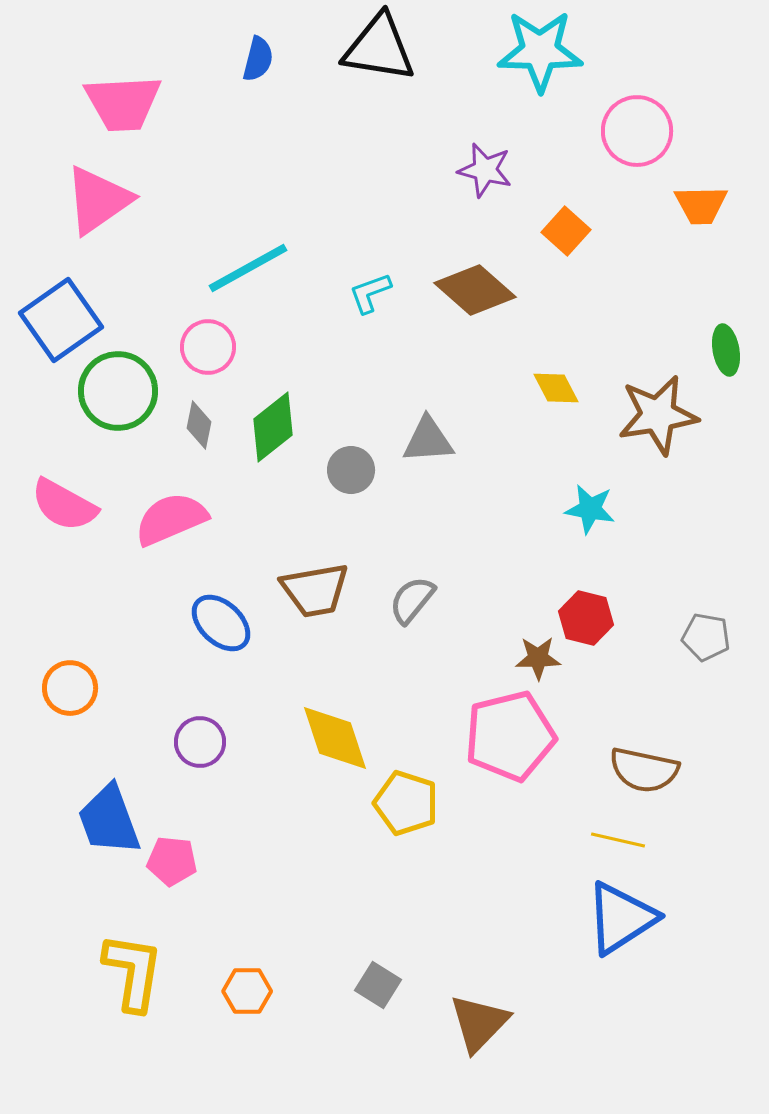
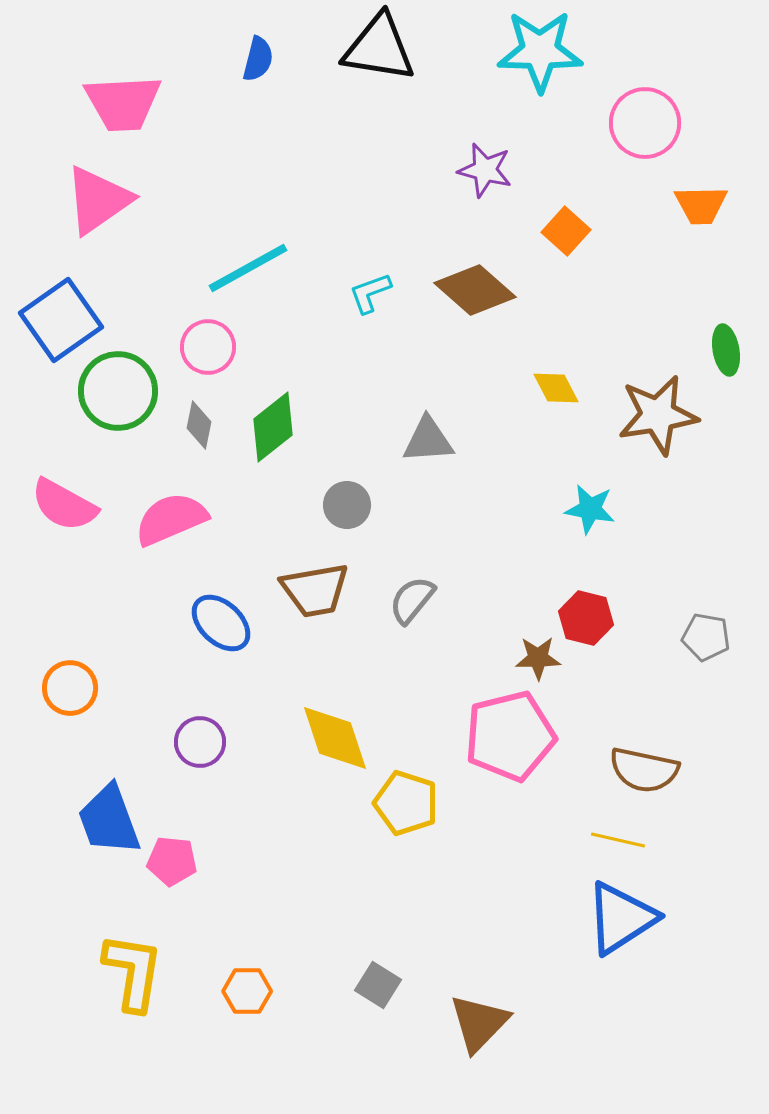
pink circle at (637, 131): moved 8 px right, 8 px up
gray circle at (351, 470): moved 4 px left, 35 px down
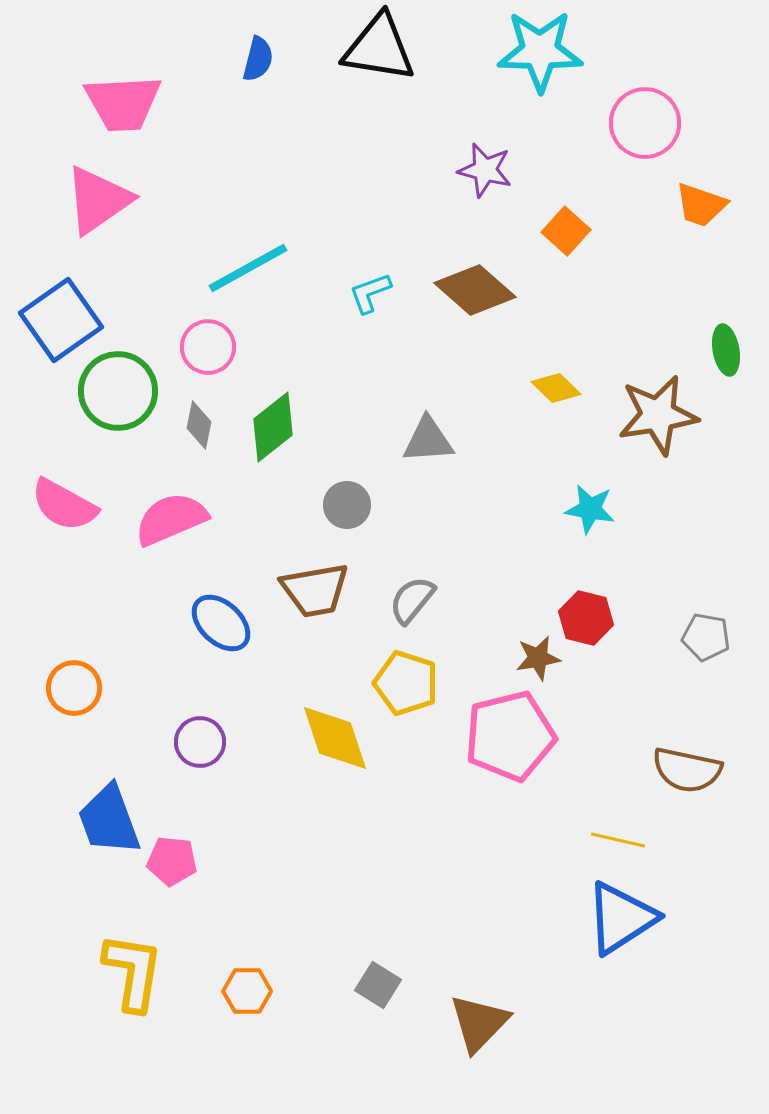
orange trapezoid at (701, 205): rotated 20 degrees clockwise
yellow diamond at (556, 388): rotated 18 degrees counterclockwise
brown star at (538, 658): rotated 9 degrees counterclockwise
orange circle at (70, 688): moved 4 px right
brown semicircle at (644, 770): moved 43 px right
yellow pentagon at (406, 803): moved 120 px up
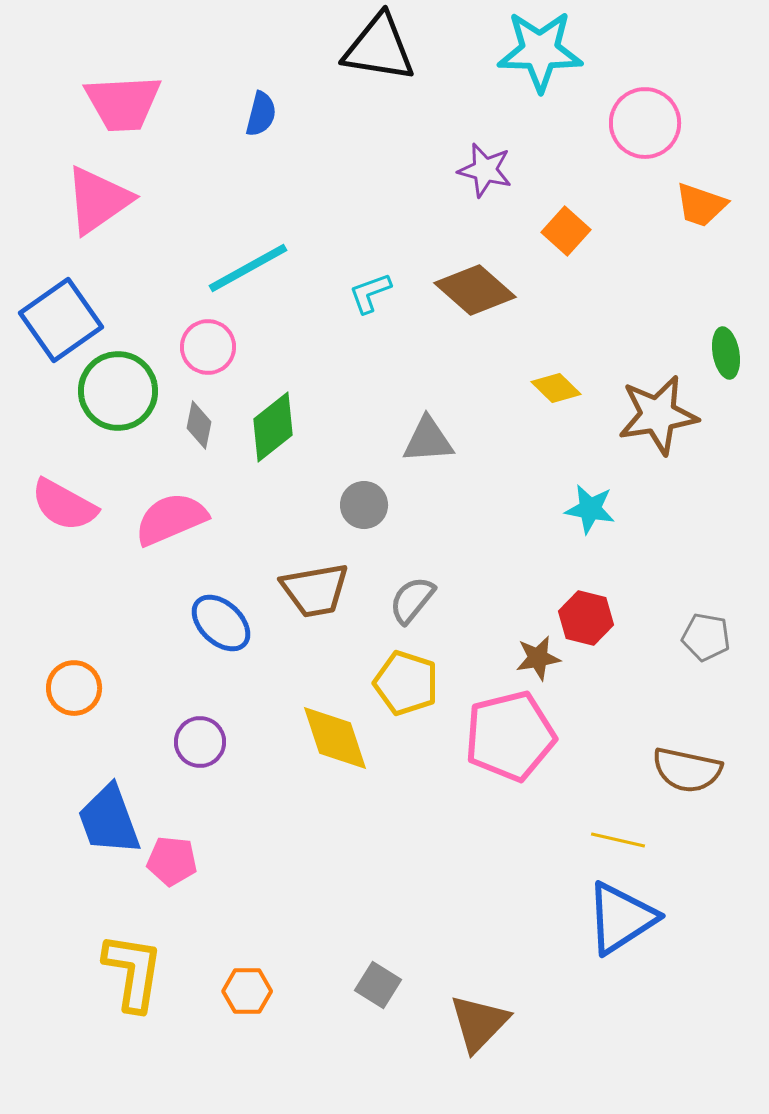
blue semicircle at (258, 59): moved 3 px right, 55 px down
green ellipse at (726, 350): moved 3 px down
gray circle at (347, 505): moved 17 px right
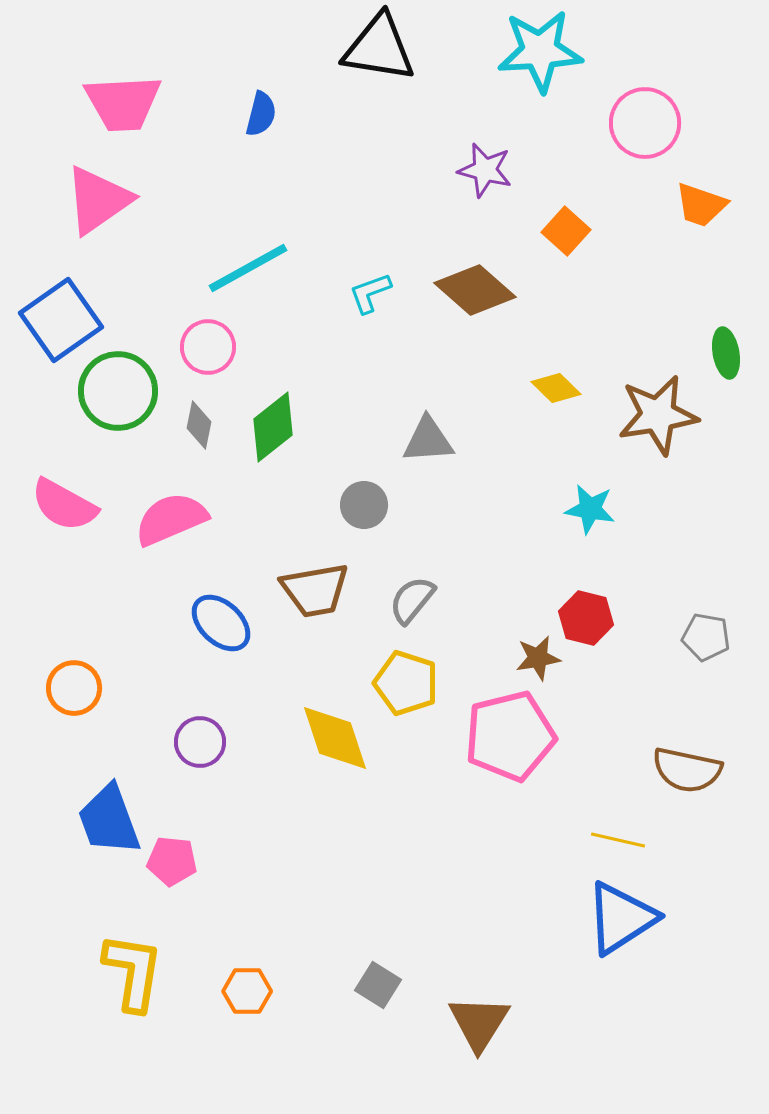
cyan star at (540, 51): rotated 4 degrees counterclockwise
brown triangle at (479, 1023): rotated 12 degrees counterclockwise
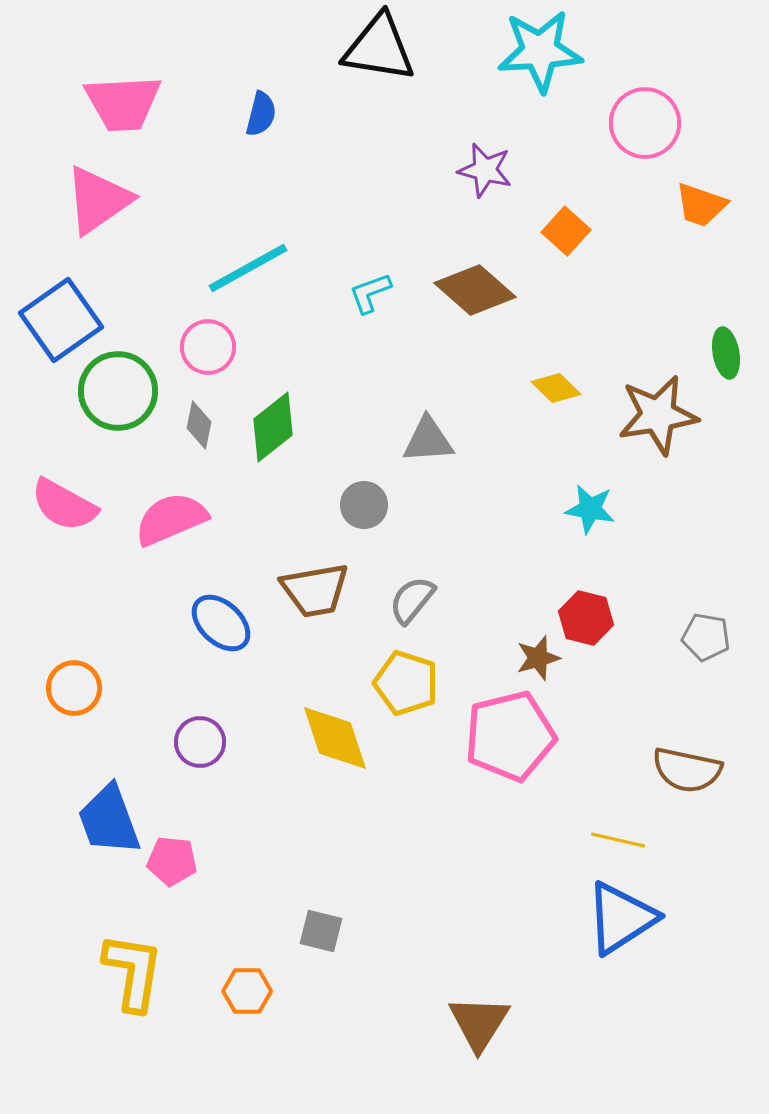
brown star at (538, 658): rotated 6 degrees counterclockwise
gray square at (378, 985): moved 57 px left, 54 px up; rotated 18 degrees counterclockwise
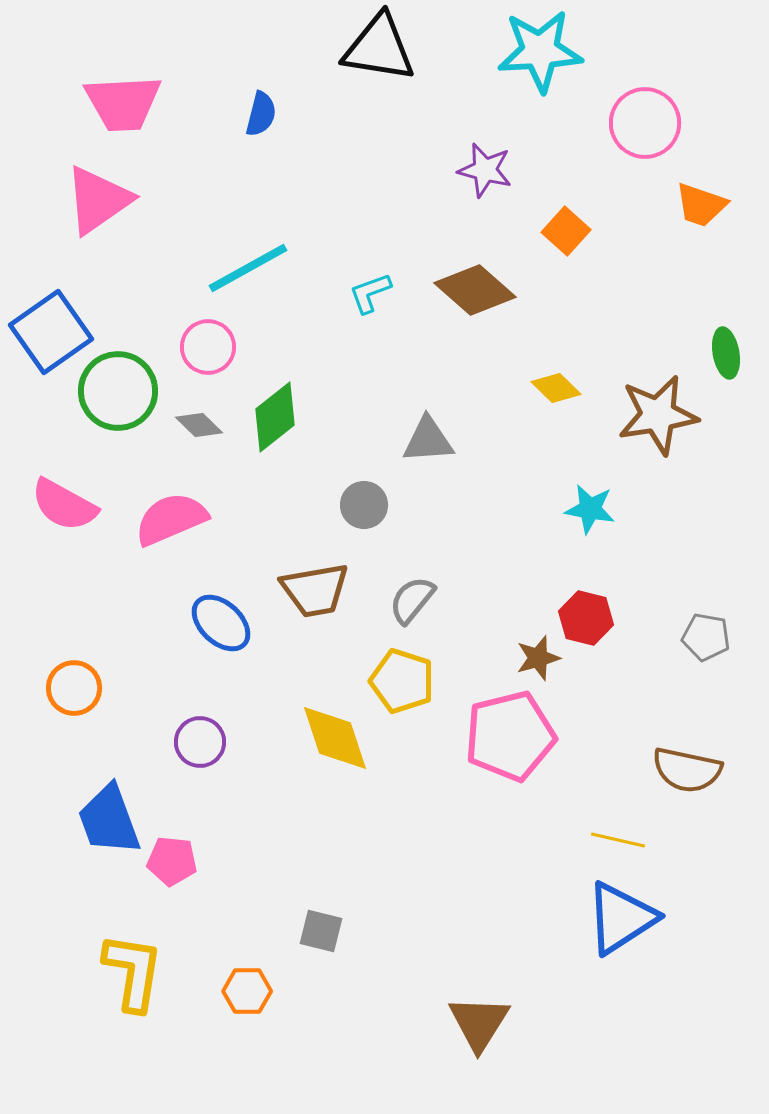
blue square at (61, 320): moved 10 px left, 12 px down
gray diamond at (199, 425): rotated 57 degrees counterclockwise
green diamond at (273, 427): moved 2 px right, 10 px up
yellow pentagon at (406, 683): moved 4 px left, 2 px up
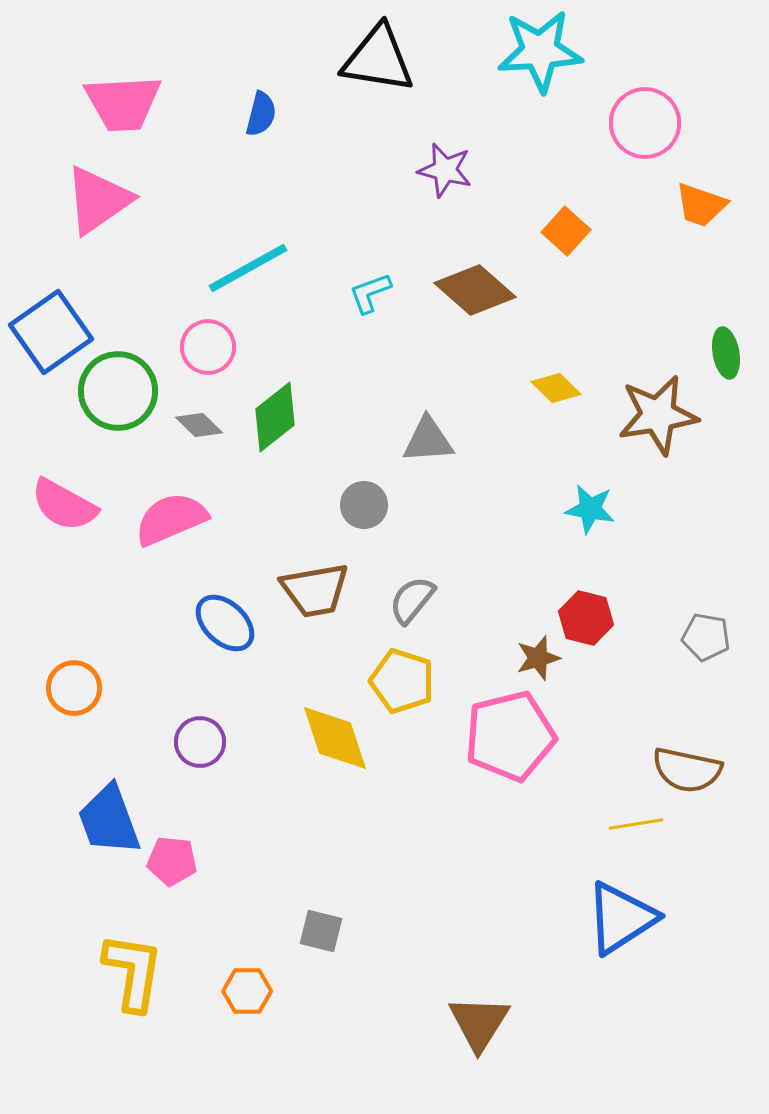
black triangle at (379, 48): moved 1 px left, 11 px down
purple star at (485, 170): moved 40 px left
blue ellipse at (221, 623): moved 4 px right
yellow line at (618, 840): moved 18 px right, 16 px up; rotated 22 degrees counterclockwise
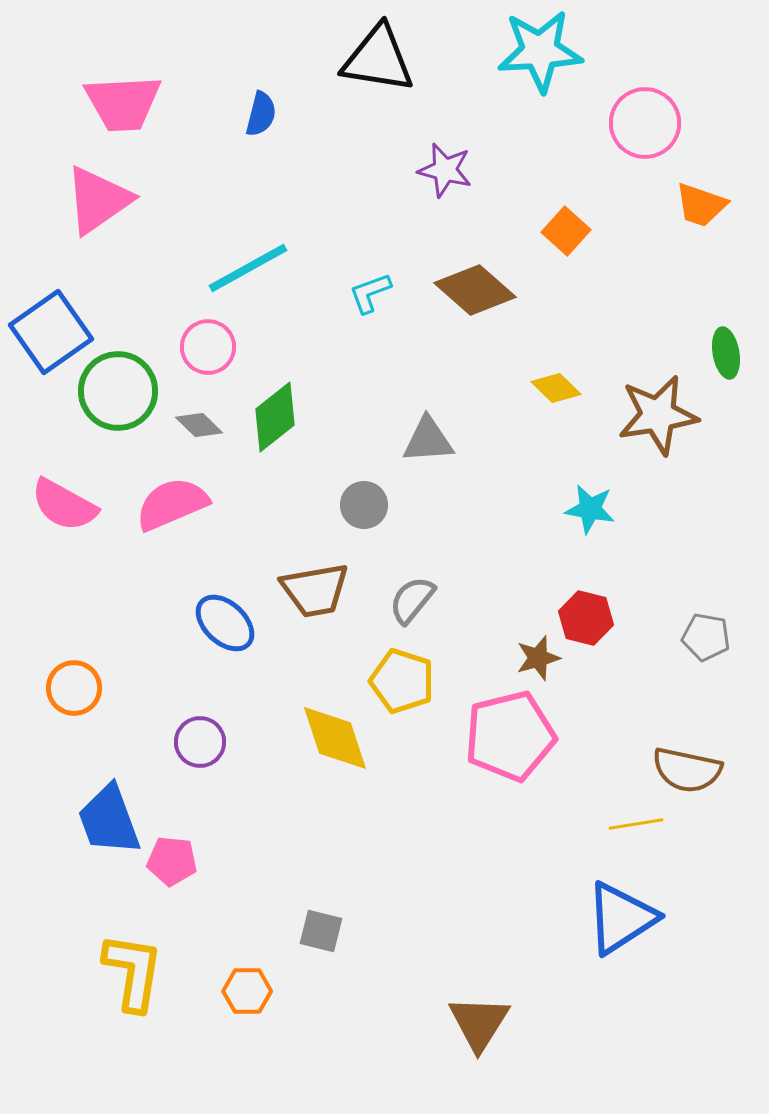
pink semicircle at (171, 519): moved 1 px right, 15 px up
